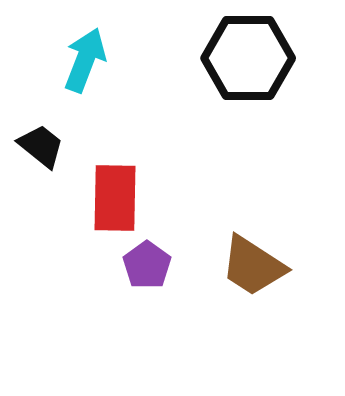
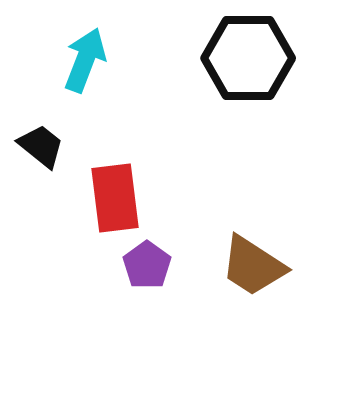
red rectangle: rotated 8 degrees counterclockwise
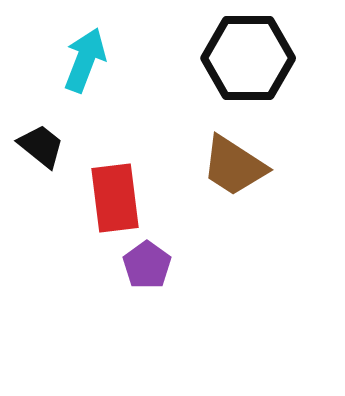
brown trapezoid: moved 19 px left, 100 px up
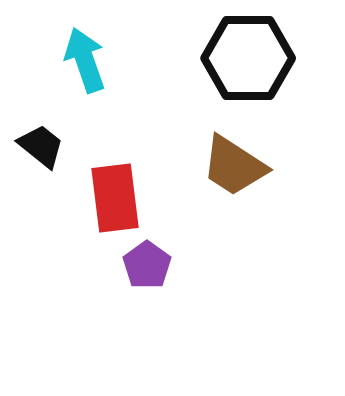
cyan arrow: rotated 40 degrees counterclockwise
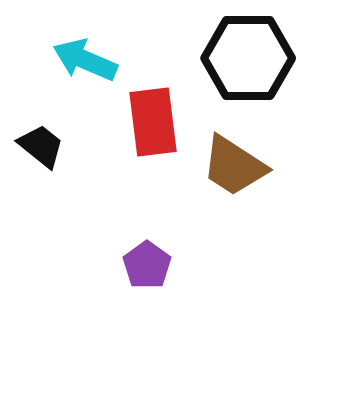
cyan arrow: rotated 48 degrees counterclockwise
red rectangle: moved 38 px right, 76 px up
